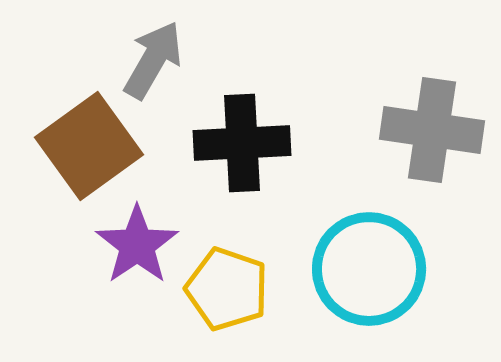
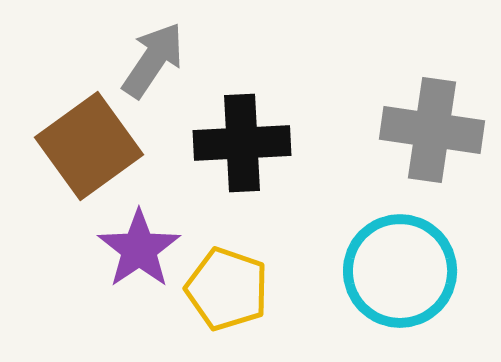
gray arrow: rotated 4 degrees clockwise
purple star: moved 2 px right, 4 px down
cyan circle: moved 31 px right, 2 px down
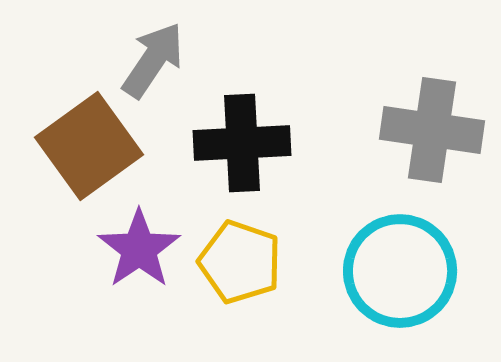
yellow pentagon: moved 13 px right, 27 px up
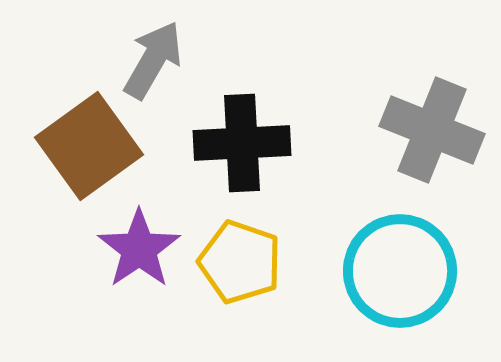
gray arrow: rotated 4 degrees counterclockwise
gray cross: rotated 14 degrees clockwise
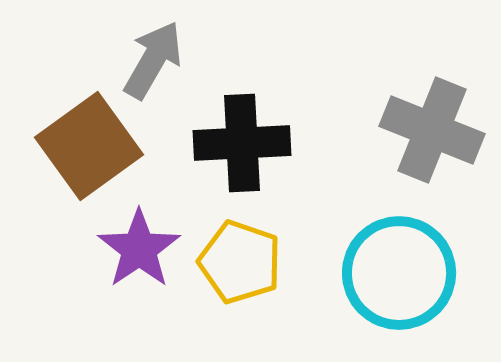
cyan circle: moved 1 px left, 2 px down
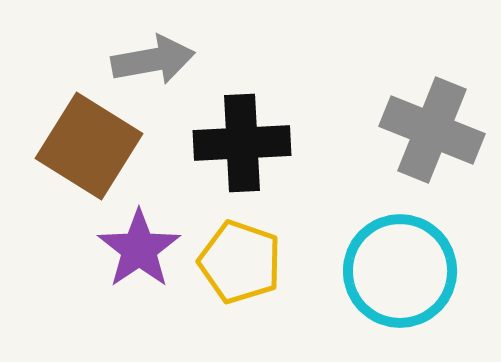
gray arrow: rotated 50 degrees clockwise
brown square: rotated 22 degrees counterclockwise
cyan circle: moved 1 px right, 2 px up
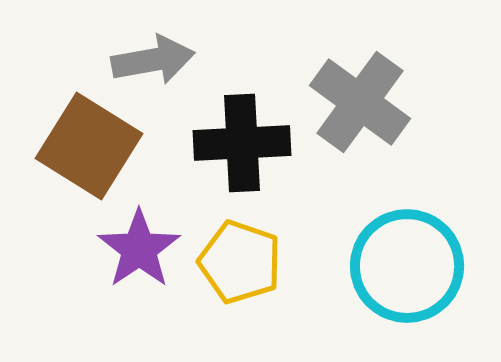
gray cross: moved 72 px left, 28 px up; rotated 14 degrees clockwise
cyan circle: moved 7 px right, 5 px up
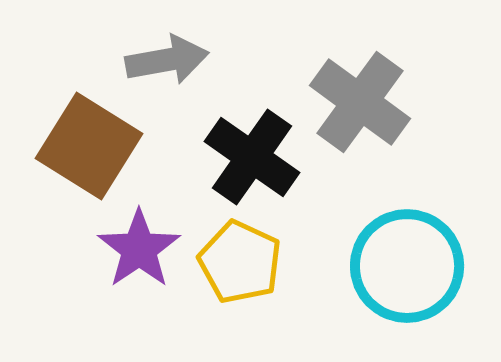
gray arrow: moved 14 px right
black cross: moved 10 px right, 14 px down; rotated 38 degrees clockwise
yellow pentagon: rotated 6 degrees clockwise
